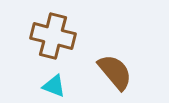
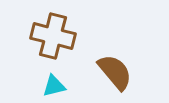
cyan triangle: rotated 35 degrees counterclockwise
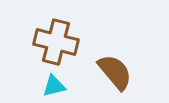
brown cross: moved 3 px right, 6 px down
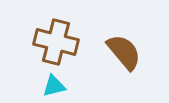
brown semicircle: moved 9 px right, 20 px up
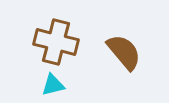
cyan triangle: moved 1 px left, 1 px up
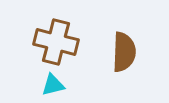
brown semicircle: rotated 42 degrees clockwise
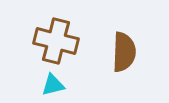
brown cross: moved 1 px up
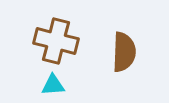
cyan triangle: rotated 10 degrees clockwise
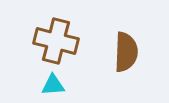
brown semicircle: moved 2 px right
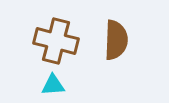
brown semicircle: moved 10 px left, 12 px up
